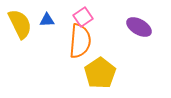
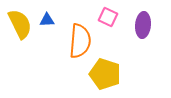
pink square: moved 25 px right; rotated 30 degrees counterclockwise
purple ellipse: moved 4 px right, 2 px up; rotated 65 degrees clockwise
yellow pentagon: moved 5 px right, 1 px down; rotated 20 degrees counterclockwise
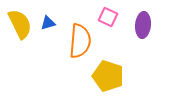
blue triangle: moved 1 px right, 3 px down; rotated 14 degrees counterclockwise
yellow pentagon: moved 3 px right, 2 px down
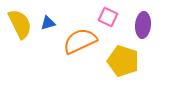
orange semicircle: rotated 120 degrees counterclockwise
yellow pentagon: moved 15 px right, 15 px up
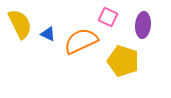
blue triangle: moved 11 px down; rotated 42 degrees clockwise
orange semicircle: moved 1 px right
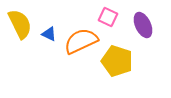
purple ellipse: rotated 30 degrees counterclockwise
blue triangle: moved 1 px right
yellow pentagon: moved 6 px left
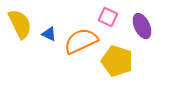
purple ellipse: moved 1 px left, 1 px down
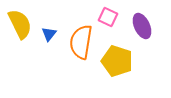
blue triangle: rotated 42 degrees clockwise
orange semicircle: moved 1 px down; rotated 56 degrees counterclockwise
